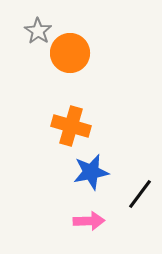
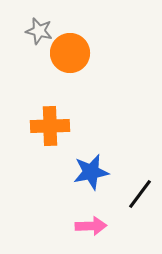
gray star: moved 1 px right; rotated 20 degrees counterclockwise
orange cross: moved 21 px left; rotated 18 degrees counterclockwise
pink arrow: moved 2 px right, 5 px down
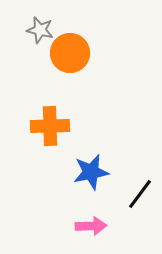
gray star: moved 1 px right, 1 px up
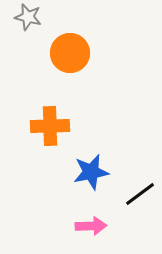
gray star: moved 12 px left, 13 px up
black line: rotated 16 degrees clockwise
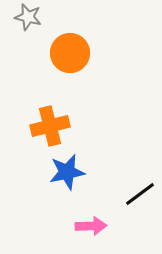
orange cross: rotated 12 degrees counterclockwise
blue star: moved 24 px left
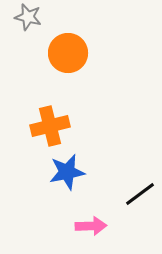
orange circle: moved 2 px left
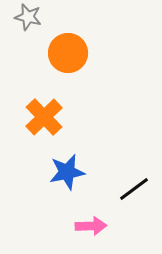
orange cross: moved 6 px left, 9 px up; rotated 30 degrees counterclockwise
black line: moved 6 px left, 5 px up
